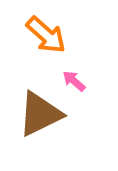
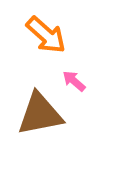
brown triangle: rotated 15 degrees clockwise
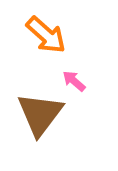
brown triangle: rotated 42 degrees counterclockwise
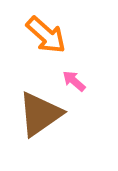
brown triangle: rotated 18 degrees clockwise
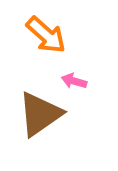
pink arrow: rotated 25 degrees counterclockwise
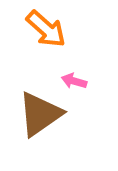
orange arrow: moved 6 px up
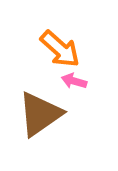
orange arrow: moved 14 px right, 20 px down
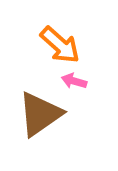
orange arrow: moved 4 px up
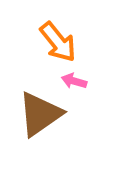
orange arrow: moved 2 px left, 3 px up; rotated 9 degrees clockwise
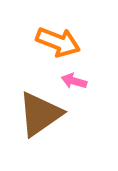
orange arrow: rotated 30 degrees counterclockwise
